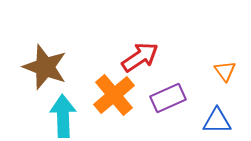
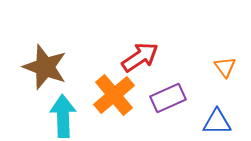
orange triangle: moved 4 px up
blue triangle: moved 1 px down
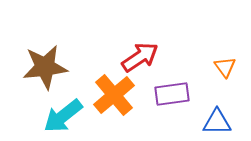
brown star: rotated 27 degrees counterclockwise
purple rectangle: moved 4 px right, 4 px up; rotated 16 degrees clockwise
cyan arrow: rotated 126 degrees counterclockwise
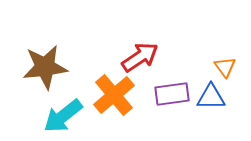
blue triangle: moved 6 px left, 25 px up
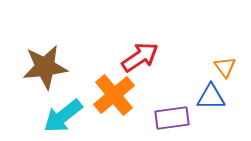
purple rectangle: moved 24 px down
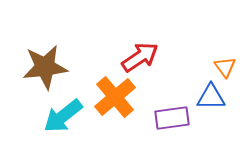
orange cross: moved 1 px right, 2 px down
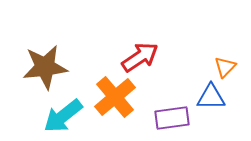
orange triangle: rotated 20 degrees clockwise
